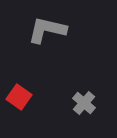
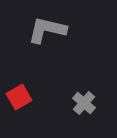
red square: rotated 25 degrees clockwise
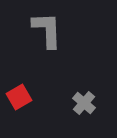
gray L-shape: rotated 75 degrees clockwise
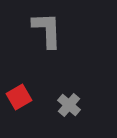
gray cross: moved 15 px left, 2 px down
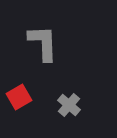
gray L-shape: moved 4 px left, 13 px down
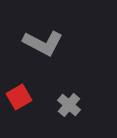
gray L-shape: rotated 120 degrees clockwise
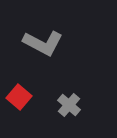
red square: rotated 20 degrees counterclockwise
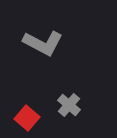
red square: moved 8 px right, 21 px down
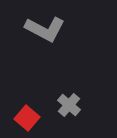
gray L-shape: moved 2 px right, 14 px up
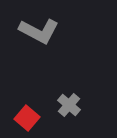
gray L-shape: moved 6 px left, 2 px down
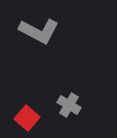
gray cross: rotated 10 degrees counterclockwise
